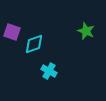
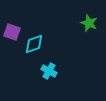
green star: moved 3 px right, 8 px up
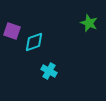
purple square: moved 1 px up
cyan diamond: moved 2 px up
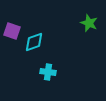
cyan cross: moved 1 px left, 1 px down; rotated 21 degrees counterclockwise
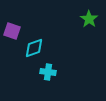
green star: moved 4 px up; rotated 12 degrees clockwise
cyan diamond: moved 6 px down
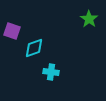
cyan cross: moved 3 px right
